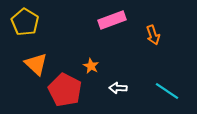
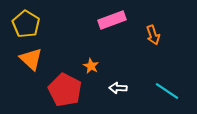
yellow pentagon: moved 1 px right, 2 px down
orange triangle: moved 5 px left, 5 px up
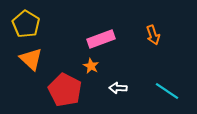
pink rectangle: moved 11 px left, 19 px down
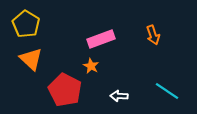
white arrow: moved 1 px right, 8 px down
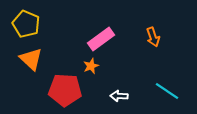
yellow pentagon: rotated 8 degrees counterclockwise
orange arrow: moved 2 px down
pink rectangle: rotated 16 degrees counterclockwise
orange star: rotated 21 degrees clockwise
red pentagon: rotated 24 degrees counterclockwise
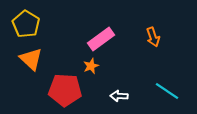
yellow pentagon: rotated 8 degrees clockwise
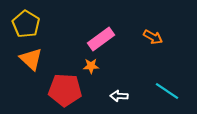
orange arrow: rotated 42 degrees counterclockwise
orange star: rotated 21 degrees clockwise
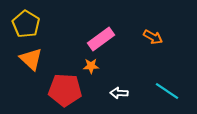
white arrow: moved 3 px up
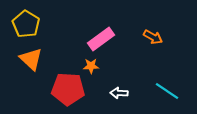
red pentagon: moved 3 px right, 1 px up
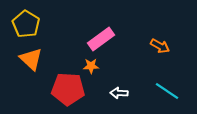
orange arrow: moved 7 px right, 9 px down
